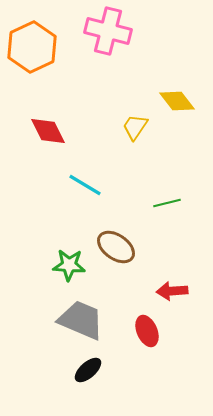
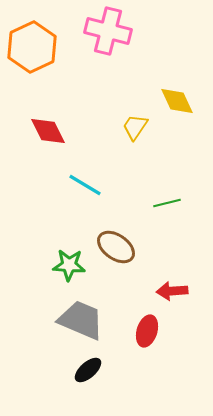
yellow diamond: rotated 12 degrees clockwise
red ellipse: rotated 40 degrees clockwise
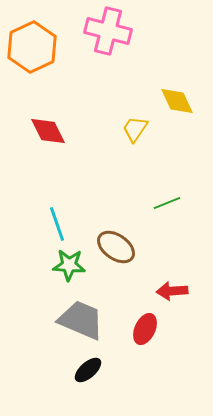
yellow trapezoid: moved 2 px down
cyan line: moved 28 px left, 39 px down; rotated 40 degrees clockwise
green line: rotated 8 degrees counterclockwise
red ellipse: moved 2 px left, 2 px up; rotated 8 degrees clockwise
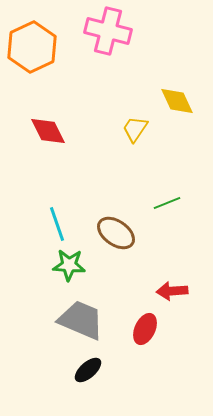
brown ellipse: moved 14 px up
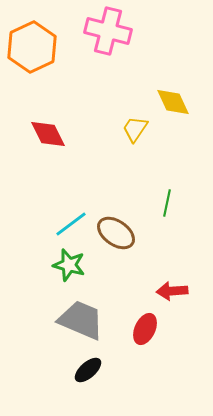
yellow diamond: moved 4 px left, 1 px down
red diamond: moved 3 px down
green line: rotated 56 degrees counterclockwise
cyan line: moved 14 px right; rotated 72 degrees clockwise
green star: rotated 12 degrees clockwise
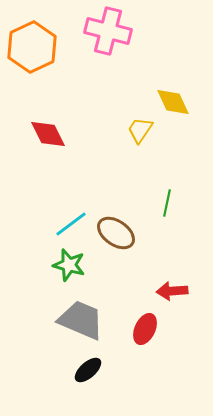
yellow trapezoid: moved 5 px right, 1 px down
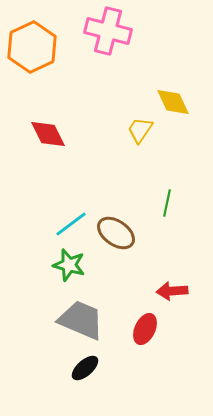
black ellipse: moved 3 px left, 2 px up
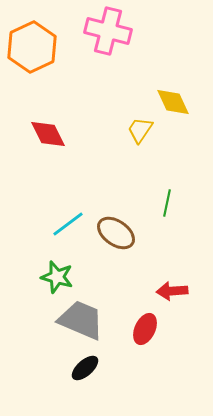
cyan line: moved 3 px left
green star: moved 12 px left, 12 px down
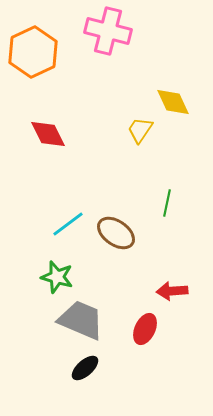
orange hexagon: moved 1 px right, 5 px down
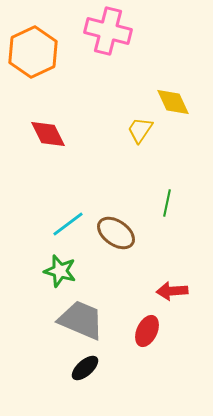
green star: moved 3 px right, 6 px up
red ellipse: moved 2 px right, 2 px down
